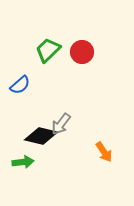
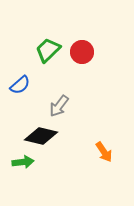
gray arrow: moved 2 px left, 18 px up
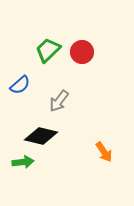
gray arrow: moved 5 px up
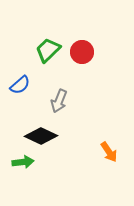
gray arrow: rotated 15 degrees counterclockwise
black diamond: rotated 12 degrees clockwise
orange arrow: moved 5 px right
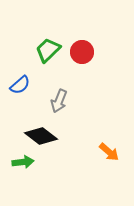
black diamond: rotated 12 degrees clockwise
orange arrow: rotated 15 degrees counterclockwise
